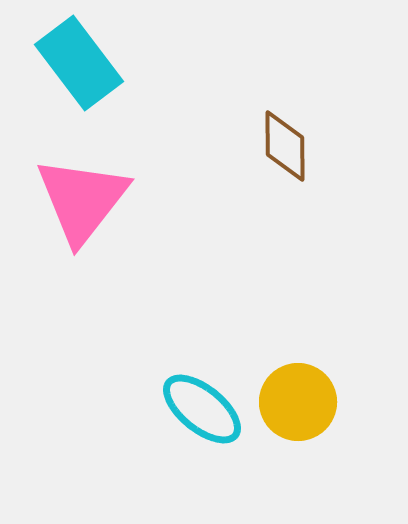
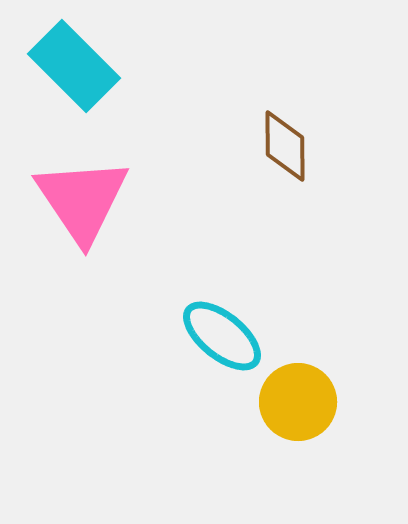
cyan rectangle: moved 5 px left, 3 px down; rotated 8 degrees counterclockwise
pink triangle: rotated 12 degrees counterclockwise
cyan ellipse: moved 20 px right, 73 px up
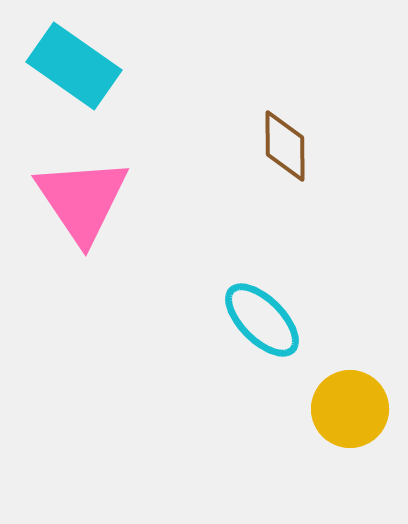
cyan rectangle: rotated 10 degrees counterclockwise
cyan ellipse: moved 40 px right, 16 px up; rotated 6 degrees clockwise
yellow circle: moved 52 px right, 7 px down
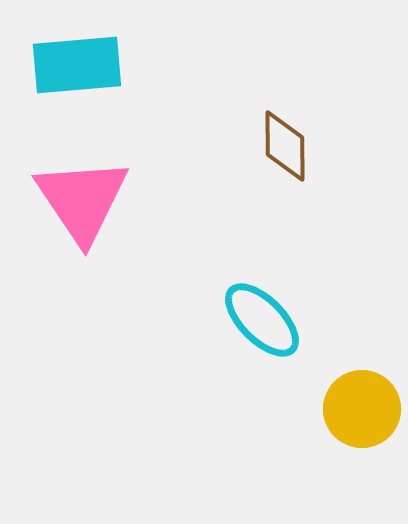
cyan rectangle: moved 3 px right, 1 px up; rotated 40 degrees counterclockwise
yellow circle: moved 12 px right
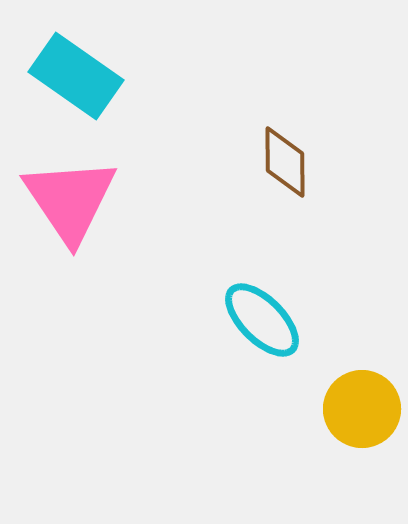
cyan rectangle: moved 1 px left, 11 px down; rotated 40 degrees clockwise
brown diamond: moved 16 px down
pink triangle: moved 12 px left
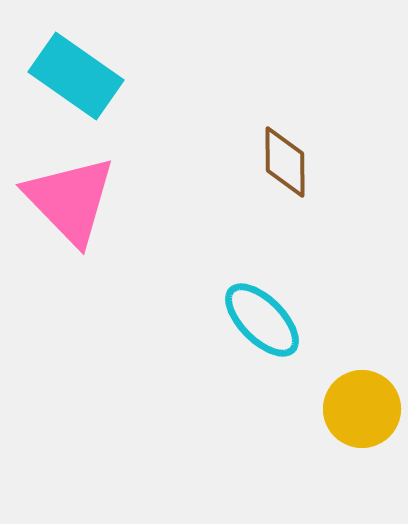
pink triangle: rotated 10 degrees counterclockwise
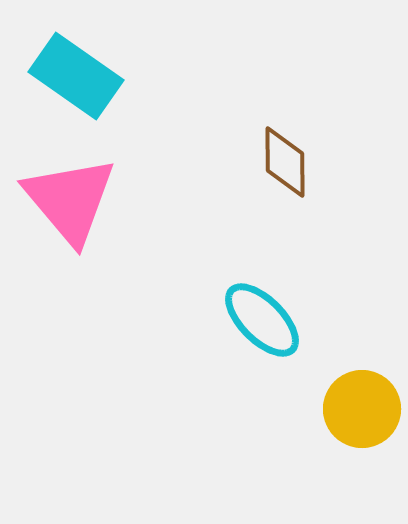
pink triangle: rotated 4 degrees clockwise
